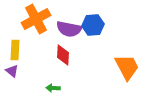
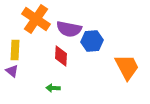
orange cross: rotated 28 degrees counterclockwise
blue hexagon: moved 1 px left, 16 px down
red diamond: moved 2 px left, 1 px down
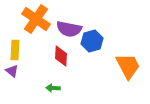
blue hexagon: rotated 10 degrees counterclockwise
orange trapezoid: moved 1 px right, 1 px up
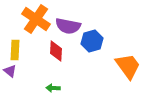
purple semicircle: moved 1 px left, 3 px up
red diamond: moved 5 px left, 5 px up
orange trapezoid: rotated 8 degrees counterclockwise
purple triangle: moved 2 px left
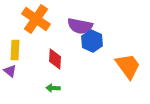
purple semicircle: moved 12 px right
blue hexagon: rotated 20 degrees counterclockwise
red diamond: moved 1 px left, 8 px down
